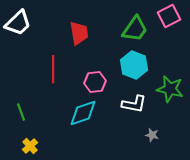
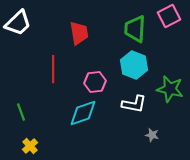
green trapezoid: rotated 148 degrees clockwise
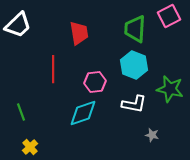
white trapezoid: moved 2 px down
yellow cross: moved 1 px down
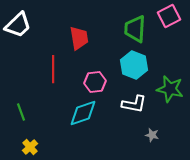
red trapezoid: moved 5 px down
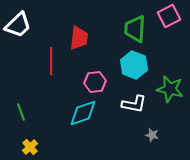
red trapezoid: rotated 15 degrees clockwise
red line: moved 2 px left, 8 px up
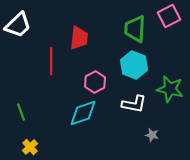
pink hexagon: rotated 20 degrees counterclockwise
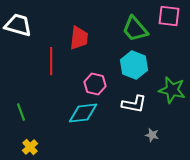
pink square: rotated 35 degrees clockwise
white trapezoid: rotated 120 degrees counterclockwise
green trapezoid: rotated 44 degrees counterclockwise
pink hexagon: moved 2 px down; rotated 20 degrees counterclockwise
green star: moved 2 px right, 1 px down
cyan diamond: rotated 12 degrees clockwise
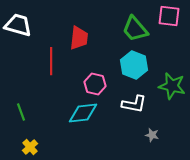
green star: moved 4 px up
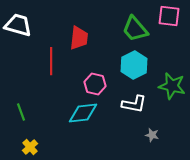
cyan hexagon: rotated 12 degrees clockwise
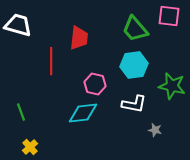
cyan hexagon: rotated 20 degrees clockwise
gray star: moved 3 px right, 5 px up
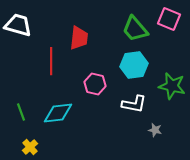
pink square: moved 3 px down; rotated 15 degrees clockwise
cyan diamond: moved 25 px left
